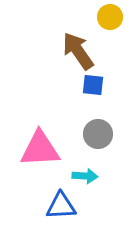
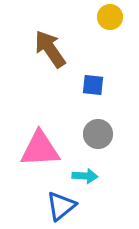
brown arrow: moved 28 px left, 2 px up
blue triangle: rotated 36 degrees counterclockwise
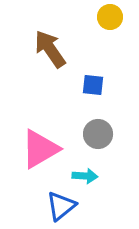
pink triangle: rotated 27 degrees counterclockwise
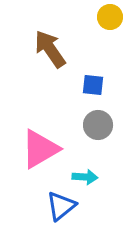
gray circle: moved 9 px up
cyan arrow: moved 1 px down
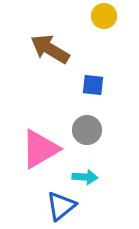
yellow circle: moved 6 px left, 1 px up
brown arrow: rotated 24 degrees counterclockwise
gray circle: moved 11 px left, 5 px down
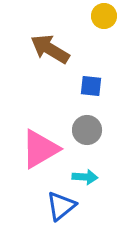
blue square: moved 2 px left, 1 px down
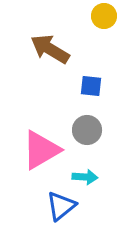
pink triangle: moved 1 px right, 1 px down
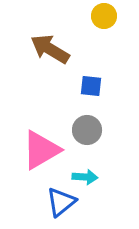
blue triangle: moved 4 px up
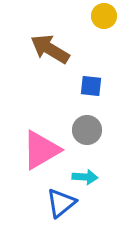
blue triangle: moved 1 px down
